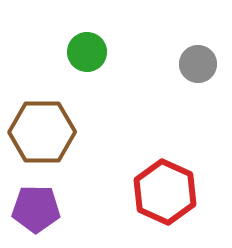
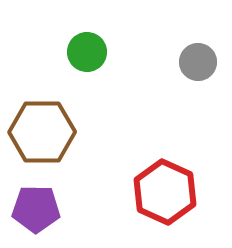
gray circle: moved 2 px up
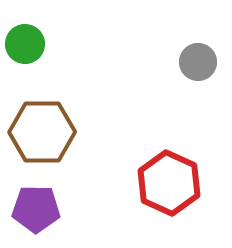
green circle: moved 62 px left, 8 px up
red hexagon: moved 4 px right, 9 px up
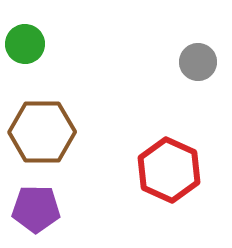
red hexagon: moved 13 px up
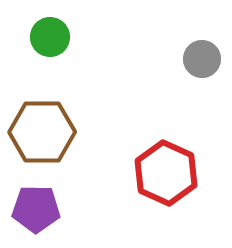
green circle: moved 25 px right, 7 px up
gray circle: moved 4 px right, 3 px up
red hexagon: moved 3 px left, 3 px down
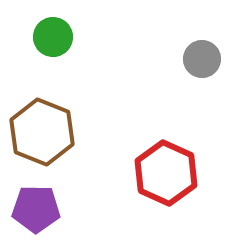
green circle: moved 3 px right
brown hexagon: rotated 22 degrees clockwise
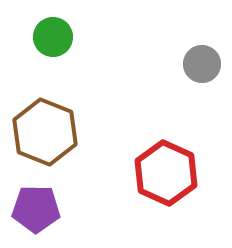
gray circle: moved 5 px down
brown hexagon: moved 3 px right
